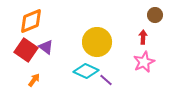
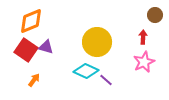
purple triangle: rotated 21 degrees counterclockwise
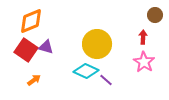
yellow circle: moved 2 px down
pink star: rotated 15 degrees counterclockwise
orange arrow: rotated 16 degrees clockwise
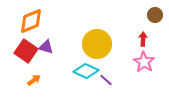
red arrow: moved 2 px down
red square: moved 1 px down
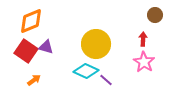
yellow circle: moved 1 px left
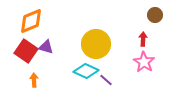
orange arrow: rotated 56 degrees counterclockwise
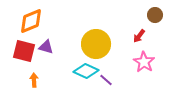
red arrow: moved 4 px left, 3 px up; rotated 144 degrees counterclockwise
red square: moved 2 px left; rotated 20 degrees counterclockwise
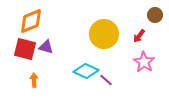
yellow circle: moved 8 px right, 10 px up
red square: moved 1 px right, 2 px up
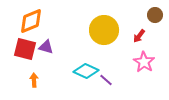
yellow circle: moved 4 px up
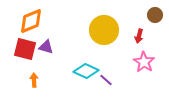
red arrow: rotated 24 degrees counterclockwise
